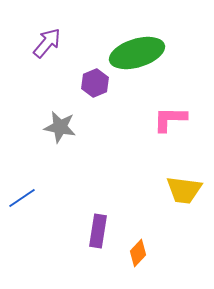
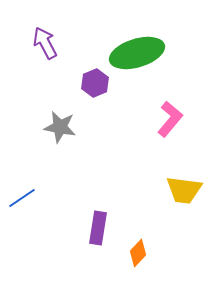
purple arrow: moved 2 px left; rotated 68 degrees counterclockwise
pink L-shape: rotated 129 degrees clockwise
purple rectangle: moved 3 px up
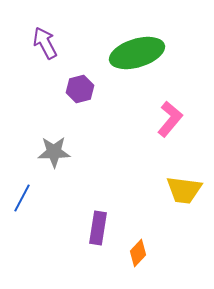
purple hexagon: moved 15 px left, 6 px down; rotated 8 degrees clockwise
gray star: moved 6 px left, 25 px down; rotated 12 degrees counterclockwise
blue line: rotated 28 degrees counterclockwise
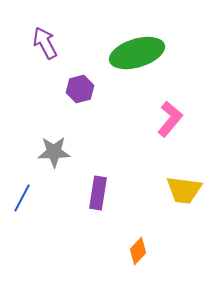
purple rectangle: moved 35 px up
orange diamond: moved 2 px up
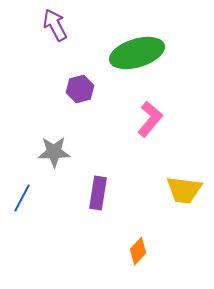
purple arrow: moved 10 px right, 18 px up
pink L-shape: moved 20 px left
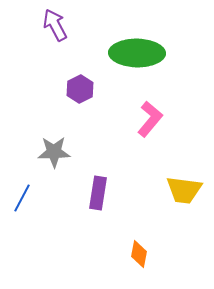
green ellipse: rotated 18 degrees clockwise
purple hexagon: rotated 12 degrees counterclockwise
orange diamond: moved 1 px right, 3 px down; rotated 32 degrees counterclockwise
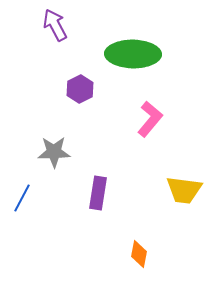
green ellipse: moved 4 px left, 1 px down
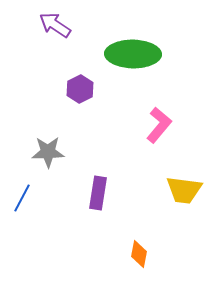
purple arrow: rotated 28 degrees counterclockwise
pink L-shape: moved 9 px right, 6 px down
gray star: moved 6 px left
